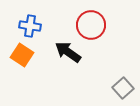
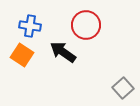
red circle: moved 5 px left
black arrow: moved 5 px left
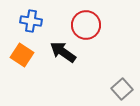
blue cross: moved 1 px right, 5 px up
gray square: moved 1 px left, 1 px down
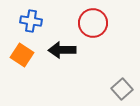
red circle: moved 7 px right, 2 px up
black arrow: moved 1 px left, 2 px up; rotated 36 degrees counterclockwise
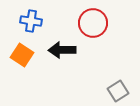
gray square: moved 4 px left, 2 px down; rotated 10 degrees clockwise
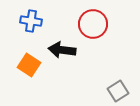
red circle: moved 1 px down
black arrow: rotated 8 degrees clockwise
orange square: moved 7 px right, 10 px down
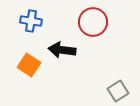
red circle: moved 2 px up
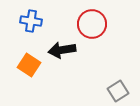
red circle: moved 1 px left, 2 px down
black arrow: rotated 16 degrees counterclockwise
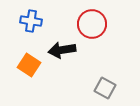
gray square: moved 13 px left, 3 px up; rotated 30 degrees counterclockwise
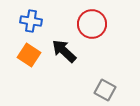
black arrow: moved 2 px right, 1 px down; rotated 52 degrees clockwise
orange square: moved 10 px up
gray square: moved 2 px down
